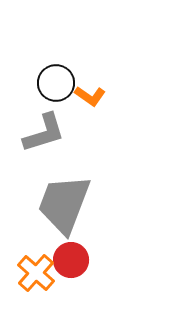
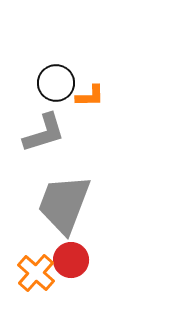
orange L-shape: rotated 36 degrees counterclockwise
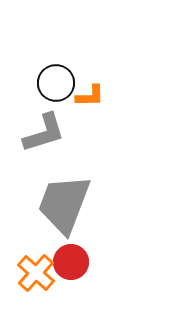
red circle: moved 2 px down
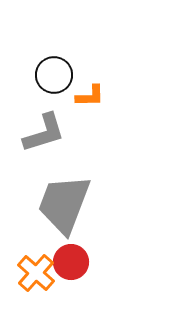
black circle: moved 2 px left, 8 px up
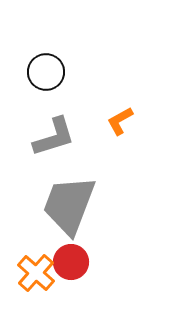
black circle: moved 8 px left, 3 px up
orange L-shape: moved 30 px right, 25 px down; rotated 152 degrees clockwise
gray L-shape: moved 10 px right, 4 px down
gray trapezoid: moved 5 px right, 1 px down
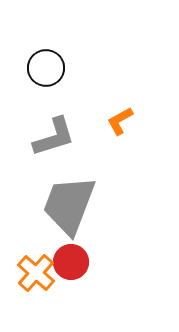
black circle: moved 4 px up
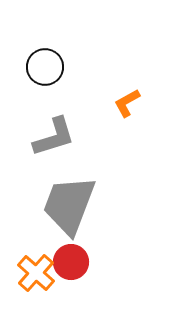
black circle: moved 1 px left, 1 px up
orange L-shape: moved 7 px right, 18 px up
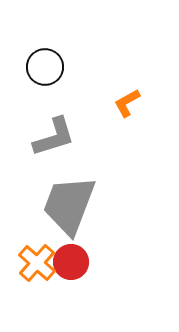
orange cross: moved 1 px right, 10 px up
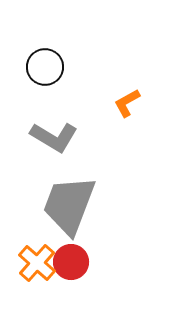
gray L-shape: rotated 48 degrees clockwise
